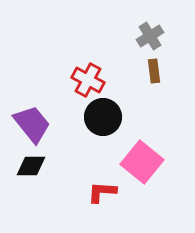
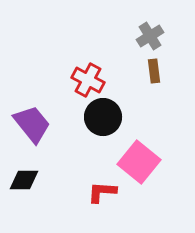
pink square: moved 3 px left
black diamond: moved 7 px left, 14 px down
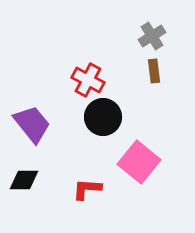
gray cross: moved 2 px right
red L-shape: moved 15 px left, 3 px up
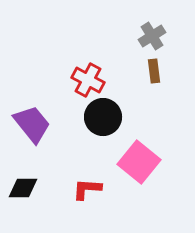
black diamond: moved 1 px left, 8 px down
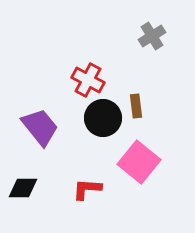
brown rectangle: moved 18 px left, 35 px down
black circle: moved 1 px down
purple trapezoid: moved 8 px right, 3 px down
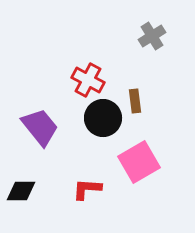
brown rectangle: moved 1 px left, 5 px up
pink square: rotated 21 degrees clockwise
black diamond: moved 2 px left, 3 px down
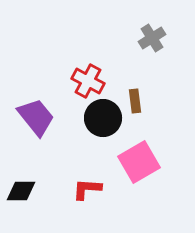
gray cross: moved 2 px down
red cross: moved 1 px down
purple trapezoid: moved 4 px left, 10 px up
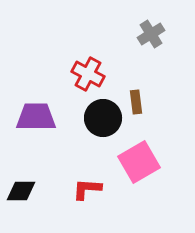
gray cross: moved 1 px left, 4 px up
red cross: moved 7 px up
brown rectangle: moved 1 px right, 1 px down
purple trapezoid: rotated 51 degrees counterclockwise
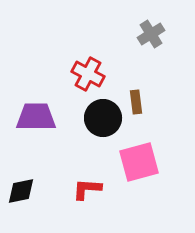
pink square: rotated 15 degrees clockwise
black diamond: rotated 12 degrees counterclockwise
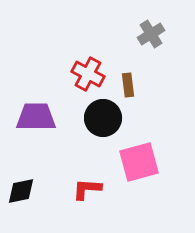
brown rectangle: moved 8 px left, 17 px up
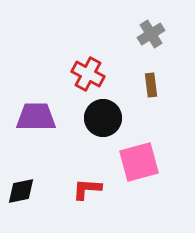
brown rectangle: moved 23 px right
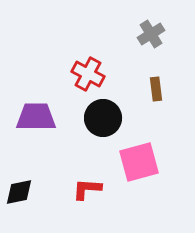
brown rectangle: moved 5 px right, 4 px down
black diamond: moved 2 px left, 1 px down
